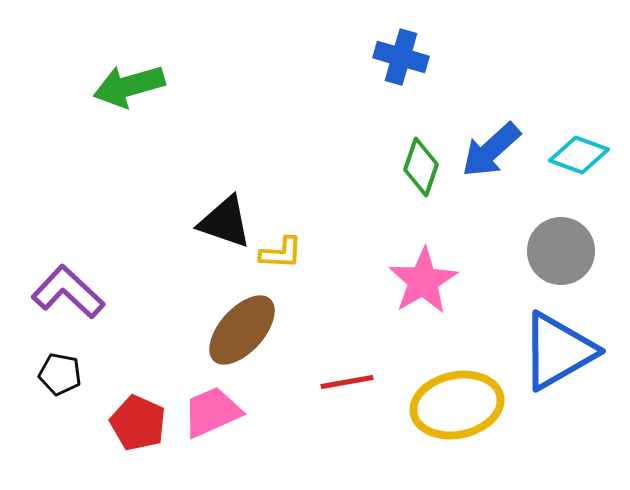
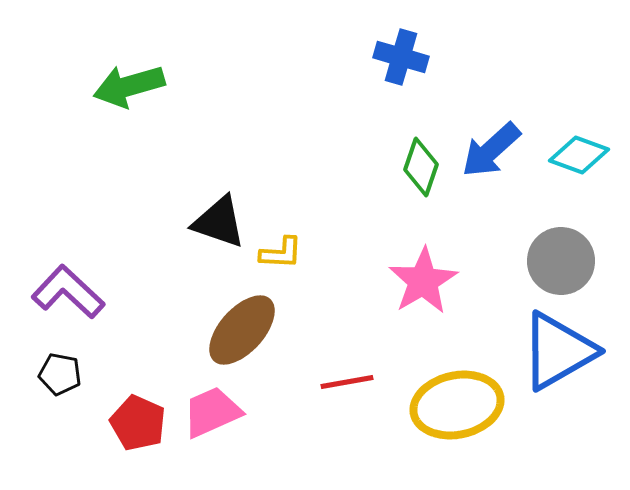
black triangle: moved 6 px left
gray circle: moved 10 px down
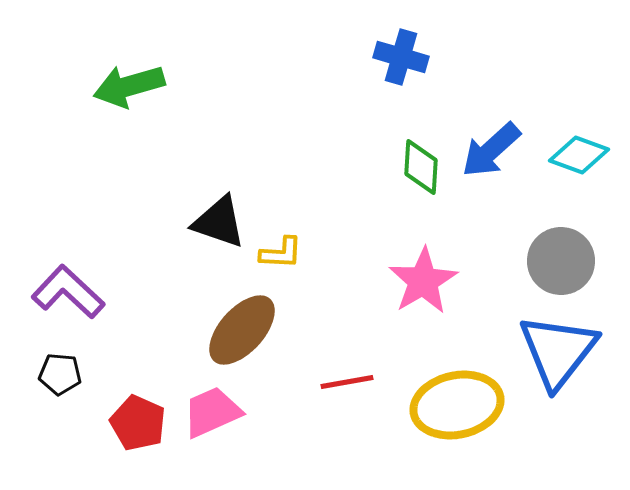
green diamond: rotated 16 degrees counterclockwise
blue triangle: rotated 22 degrees counterclockwise
black pentagon: rotated 6 degrees counterclockwise
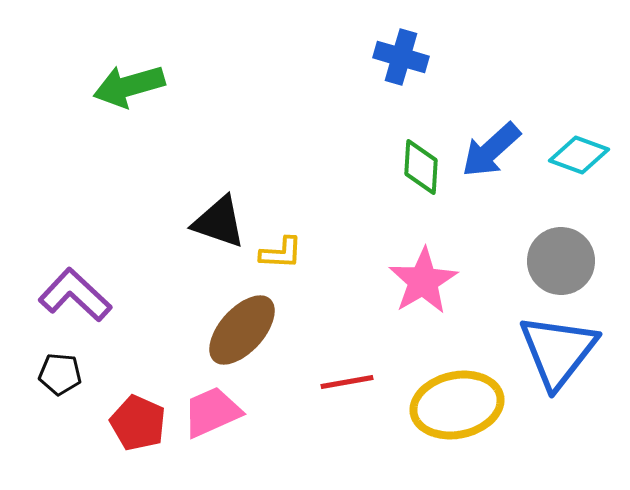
purple L-shape: moved 7 px right, 3 px down
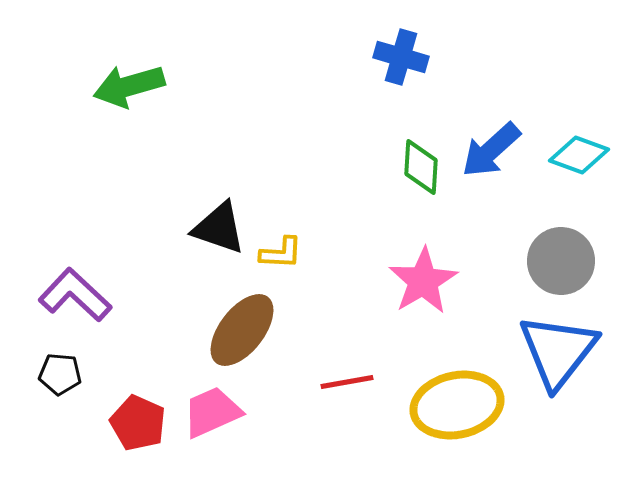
black triangle: moved 6 px down
brown ellipse: rotated 4 degrees counterclockwise
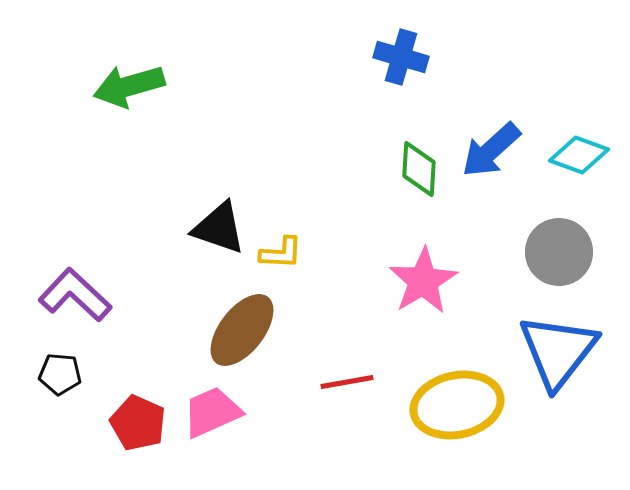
green diamond: moved 2 px left, 2 px down
gray circle: moved 2 px left, 9 px up
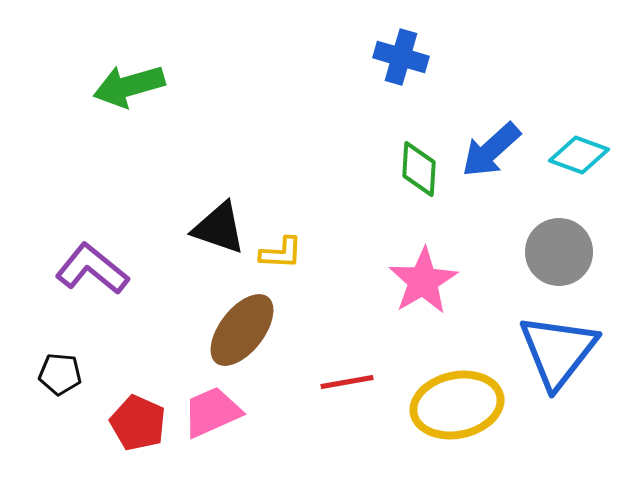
purple L-shape: moved 17 px right, 26 px up; rotated 4 degrees counterclockwise
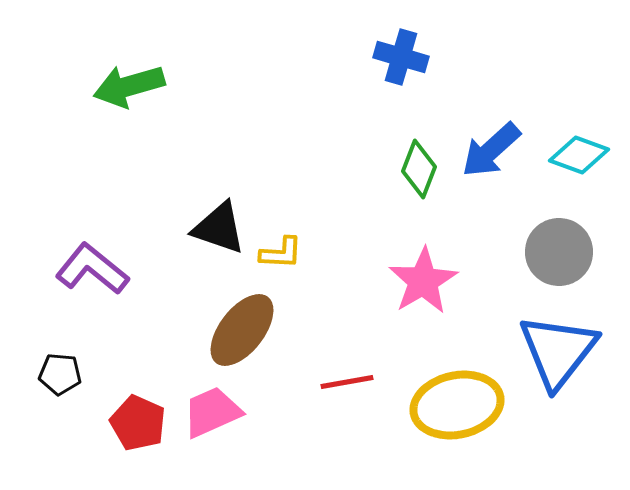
green diamond: rotated 18 degrees clockwise
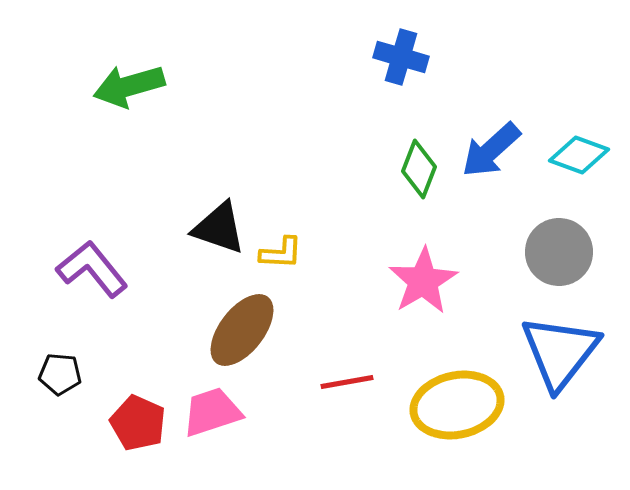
purple L-shape: rotated 12 degrees clockwise
blue triangle: moved 2 px right, 1 px down
pink trapezoid: rotated 6 degrees clockwise
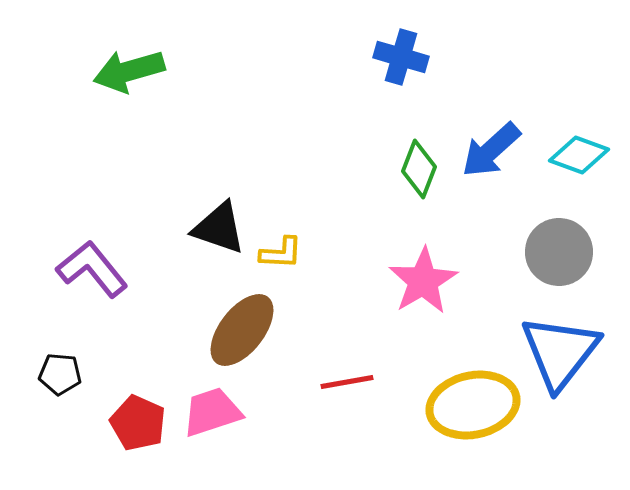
green arrow: moved 15 px up
yellow ellipse: moved 16 px right
